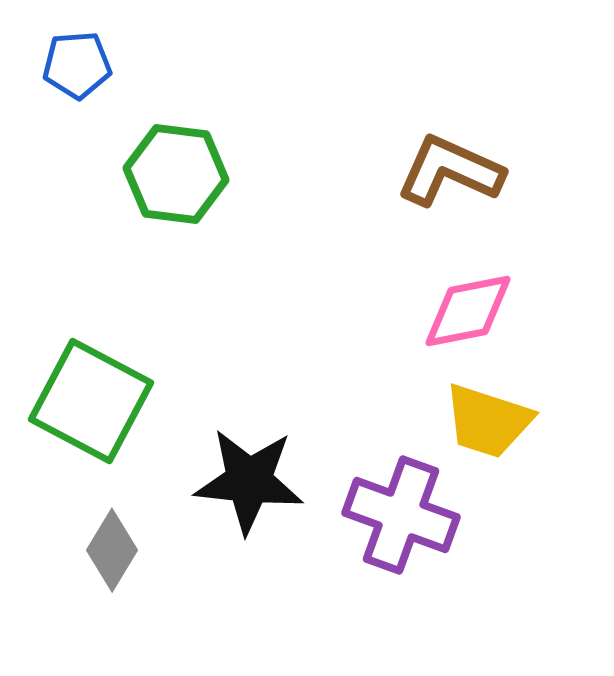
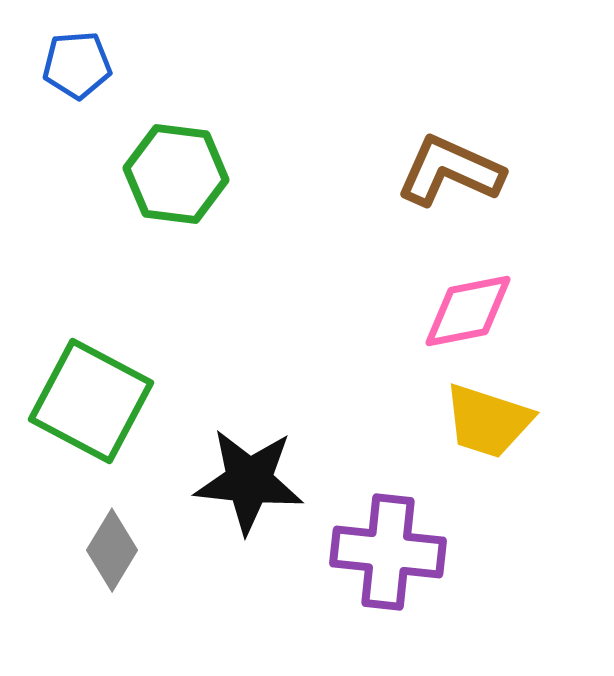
purple cross: moved 13 px left, 37 px down; rotated 14 degrees counterclockwise
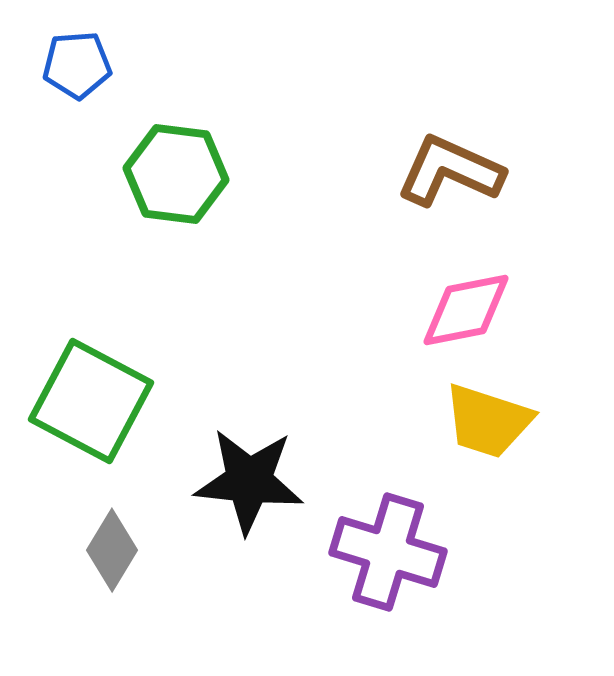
pink diamond: moved 2 px left, 1 px up
purple cross: rotated 11 degrees clockwise
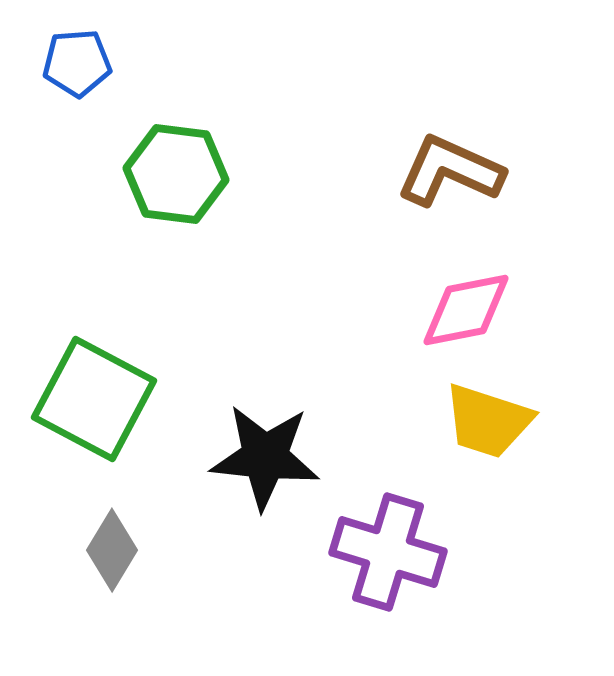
blue pentagon: moved 2 px up
green square: moved 3 px right, 2 px up
black star: moved 16 px right, 24 px up
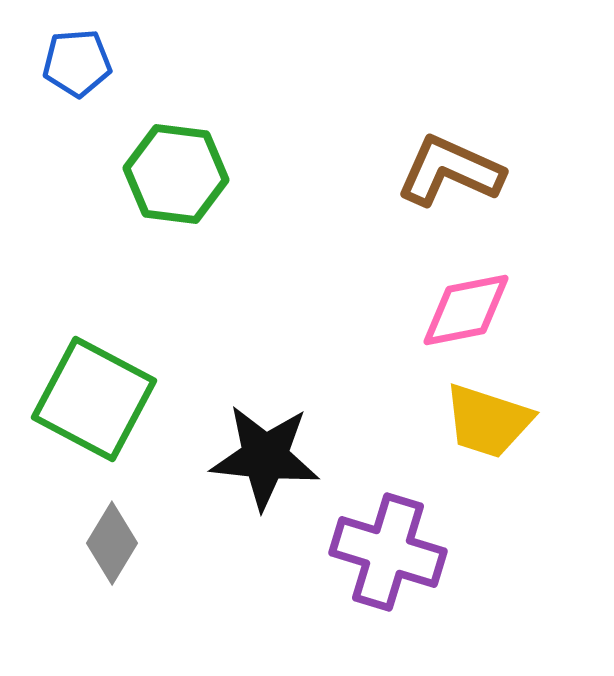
gray diamond: moved 7 px up
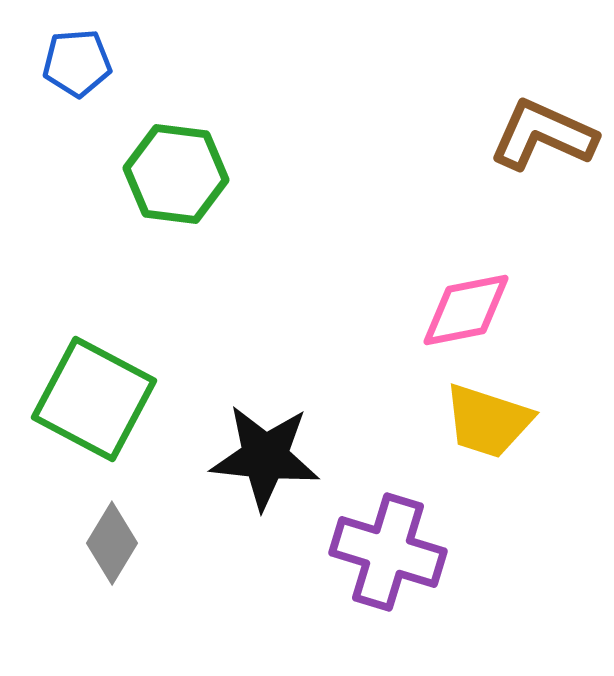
brown L-shape: moved 93 px right, 36 px up
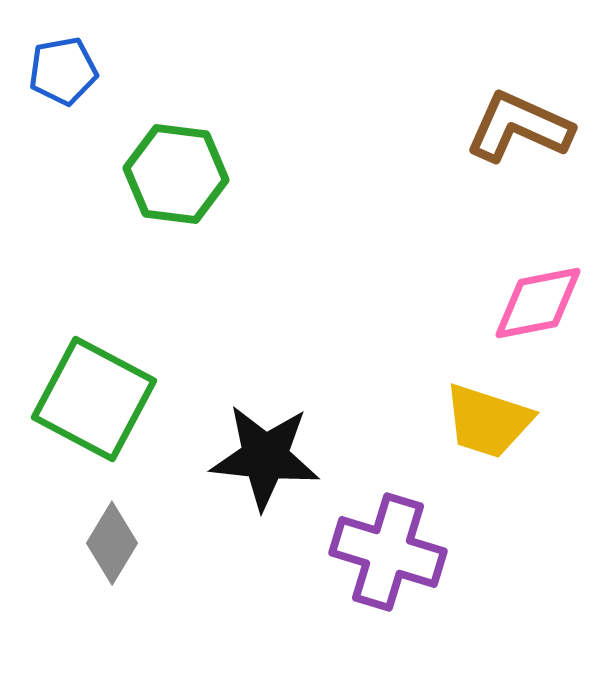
blue pentagon: moved 14 px left, 8 px down; rotated 6 degrees counterclockwise
brown L-shape: moved 24 px left, 8 px up
pink diamond: moved 72 px right, 7 px up
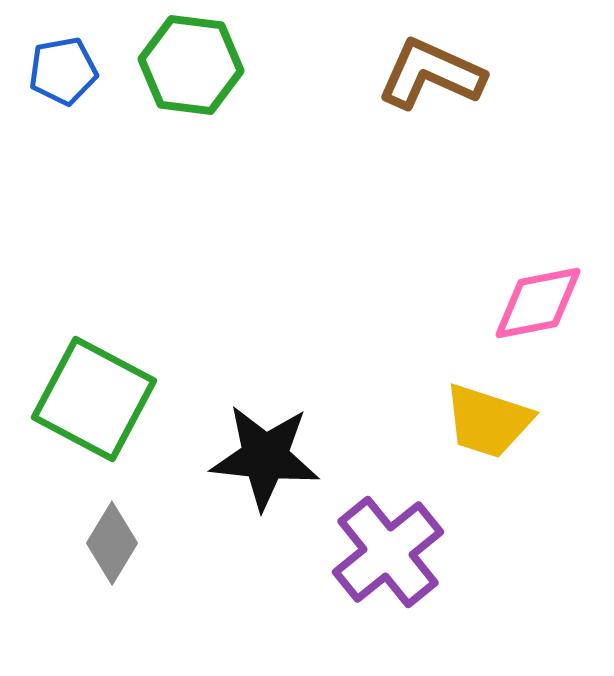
brown L-shape: moved 88 px left, 53 px up
green hexagon: moved 15 px right, 109 px up
purple cross: rotated 34 degrees clockwise
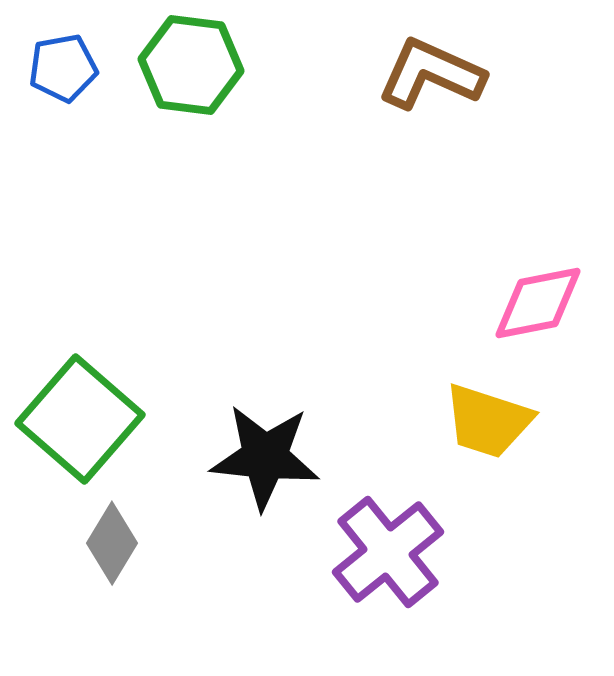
blue pentagon: moved 3 px up
green square: moved 14 px left, 20 px down; rotated 13 degrees clockwise
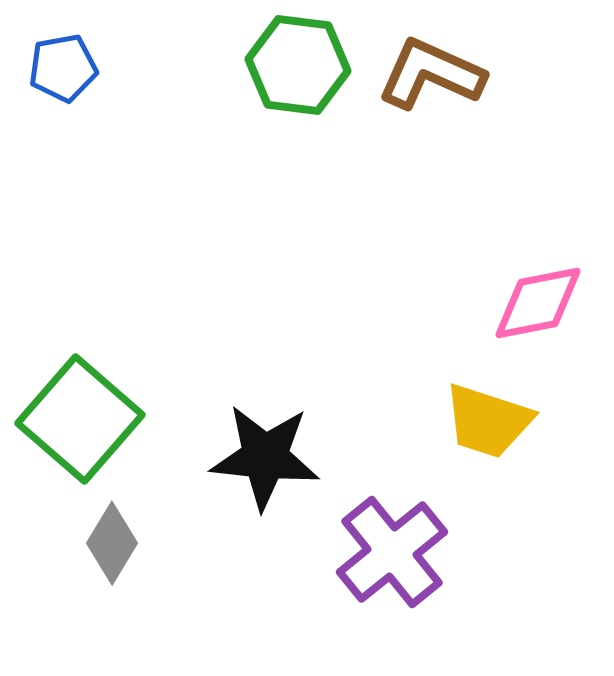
green hexagon: moved 107 px right
purple cross: moved 4 px right
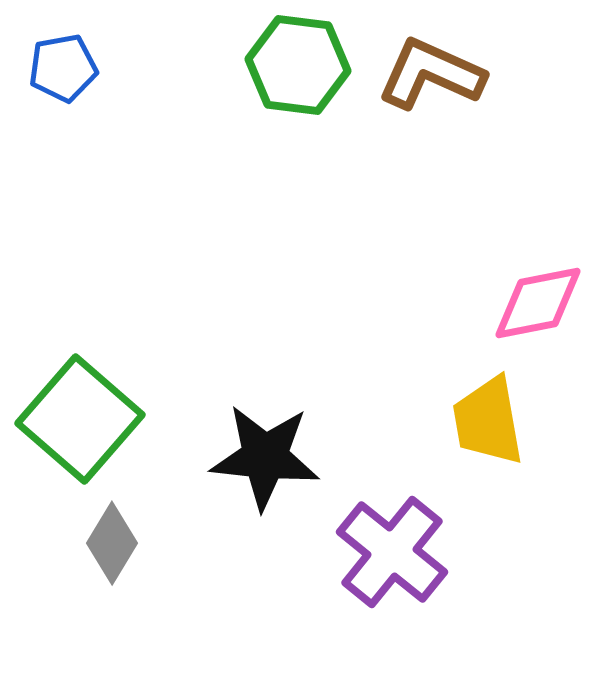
yellow trapezoid: rotated 62 degrees clockwise
purple cross: rotated 12 degrees counterclockwise
